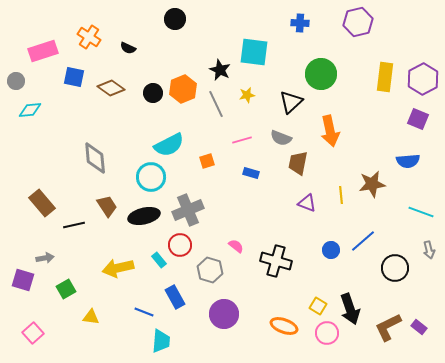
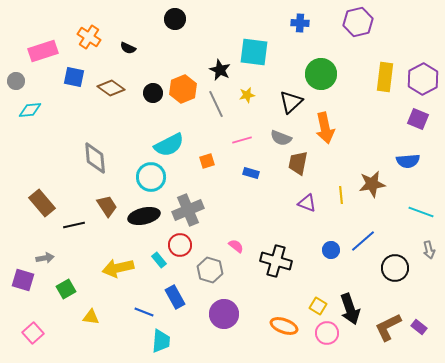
orange arrow at (330, 131): moved 5 px left, 3 px up
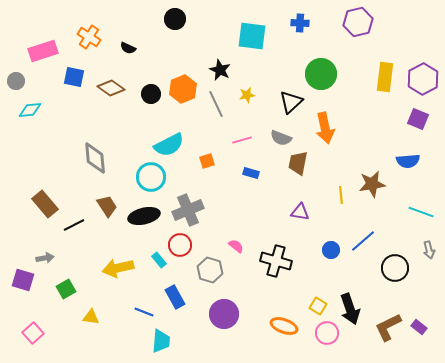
cyan square at (254, 52): moved 2 px left, 16 px up
black circle at (153, 93): moved 2 px left, 1 px down
brown rectangle at (42, 203): moved 3 px right, 1 px down
purple triangle at (307, 203): moved 7 px left, 9 px down; rotated 12 degrees counterclockwise
black line at (74, 225): rotated 15 degrees counterclockwise
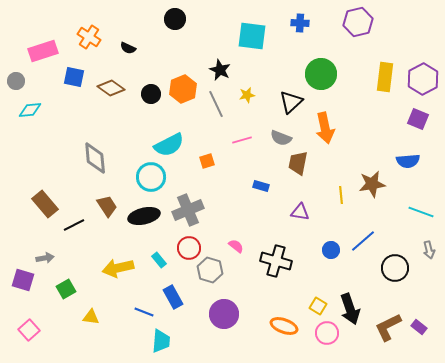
blue rectangle at (251, 173): moved 10 px right, 13 px down
red circle at (180, 245): moved 9 px right, 3 px down
blue rectangle at (175, 297): moved 2 px left
pink square at (33, 333): moved 4 px left, 3 px up
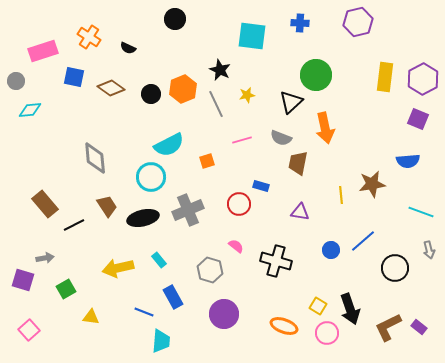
green circle at (321, 74): moved 5 px left, 1 px down
black ellipse at (144, 216): moved 1 px left, 2 px down
red circle at (189, 248): moved 50 px right, 44 px up
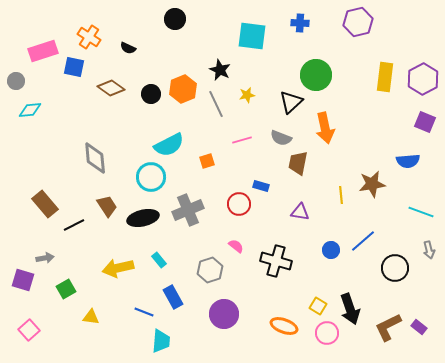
blue square at (74, 77): moved 10 px up
purple square at (418, 119): moved 7 px right, 3 px down
gray hexagon at (210, 270): rotated 25 degrees clockwise
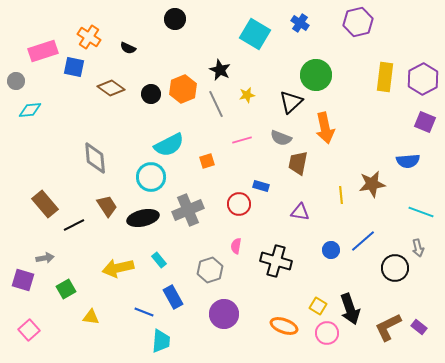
blue cross at (300, 23): rotated 30 degrees clockwise
cyan square at (252, 36): moved 3 px right, 2 px up; rotated 24 degrees clockwise
pink semicircle at (236, 246): rotated 119 degrees counterclockwise
gray arrow at (429, 250): moved 11 px left, 2 px up
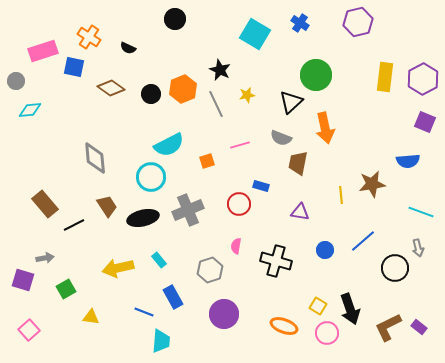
pink line at (242, 140): moved 2 px left, 5 px down
blue circle at (331, 250): moved 6 px left
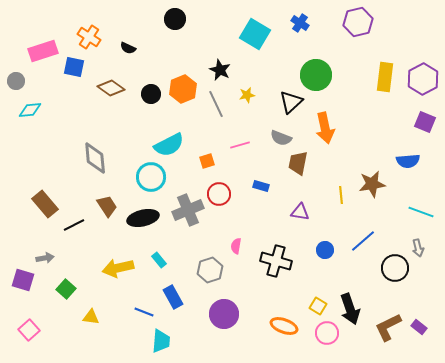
red circle at (239, 204): moved 20 px left, 10 px up
green square at (66, 289): rotated 18 degrees counterclockwise
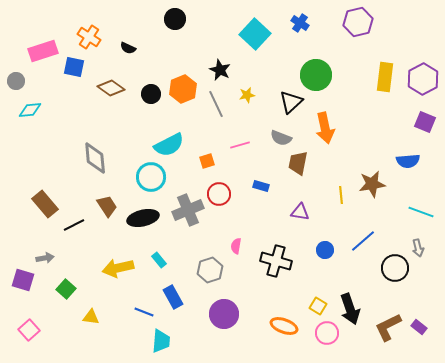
cyan square at (255, 34): rotated 12 degrees clockwise
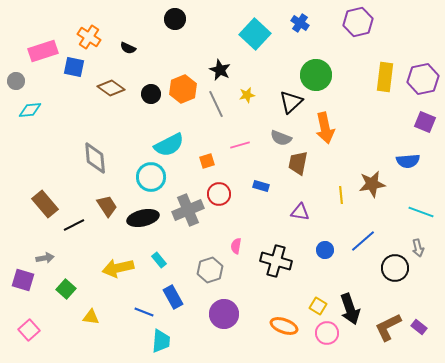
purple hexagon at (423, 79): rotated 16 degrees clockwise
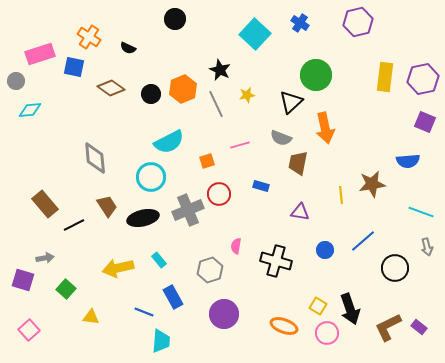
pink rectangle at (43, 51): moved 3 px left, 3 px down
cyan semicircle at (169, 145): moved 3 px up
gray arrow at (418, 248): moved 9 px right, 1 px up
